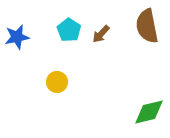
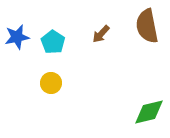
cyan pentagon: moved 16 px left, 12 px down
yellow circle: moved 6 px left, 1 px down
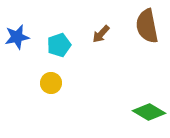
cyan pentagon: moved 6 px right, 3 px down; rotated 20 degrees clockwise
green diamond: rotated 44 degrees clockwise
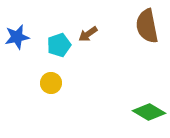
brown arrow: moved 13 px left; rotated 12 degrees clockwise
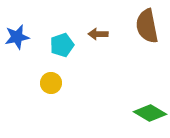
brown arrow: moved 10 px right; rotated 36 degrees clockwise
cyan pentagon: moved 3 px right
green diamond: moved 1 px right, 1 px down
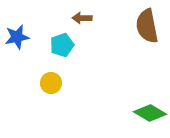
brown arrow: moved 16 px left, 16 px up
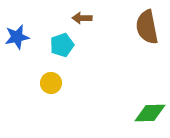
brown semicircle: moved 1 px down
green diamond: rotated 32 degrees counterclockwise
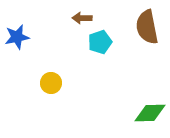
cyan pentagon: moved 38 px right, 3 px up
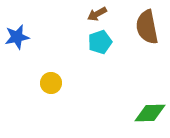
brown arrow: moved 15 px right, 4 px up; rotated 30 degrees counterclockwise
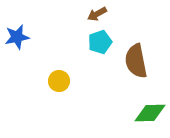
brown semicircle: moved 11 px left, 34 px down
yellow circle: moved 8 px right, 2 px up
